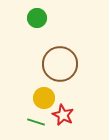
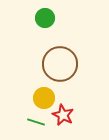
green circle: moved 8 px right
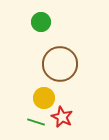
green circle: moved 4 px left, 4 px down
red star: moved 1 px left, 2 px down
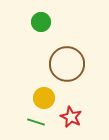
brown circle: moved 7 px right
red star: moved 9 px right
